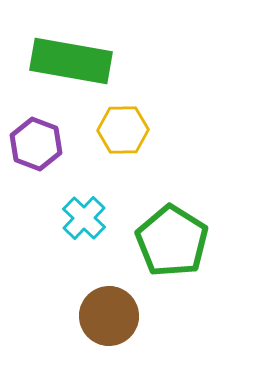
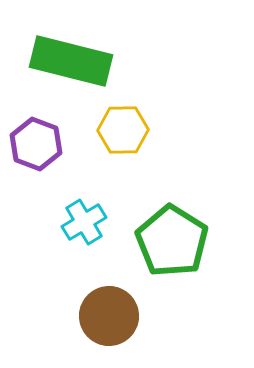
green rectangle: rotated 4 degrees clockwise
cyan cross: moved 4 px down; rotated 15 degrees clockwise
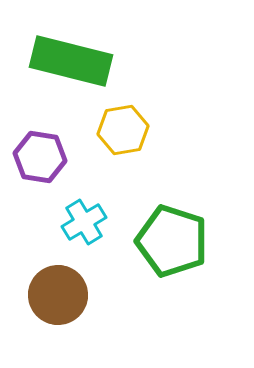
yellow hexagon: rotated 9 degrees counterclockwise
purple hexagon: moved 4 px right, 13 px down; rotated 12 degrees counterclockwise
green pentagon: rotated 14 degrees counterclockwise
brown circle: moved 51 px left, 21 px up
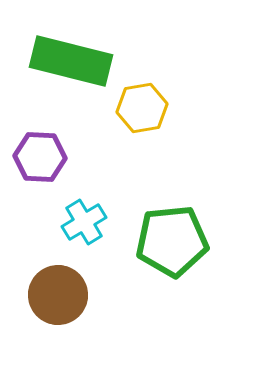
yellow hexagon: moved 19 px right, 22 px up
purple hexagon: rotated 6 degrees counterclockwise
green pentagon: rotated 24 degrees counterclockwise
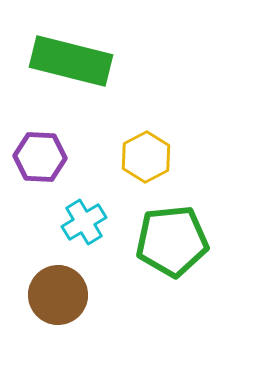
yellow hexagon: moved 4 px right, 49 px down; rotated 18 degrees counterclockwise
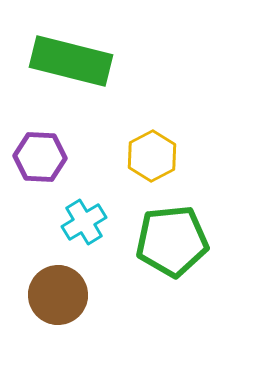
yellow hexagon: moved 6 px right, 1 px up
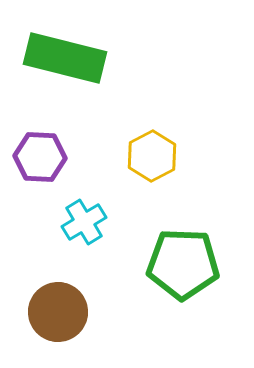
green rectangle: moved 6 px left, 3 px up
green pentagon: moved 11 px right, 23 px down; rotated 8 degrees clockwise
brown circle: moved 17 px down
